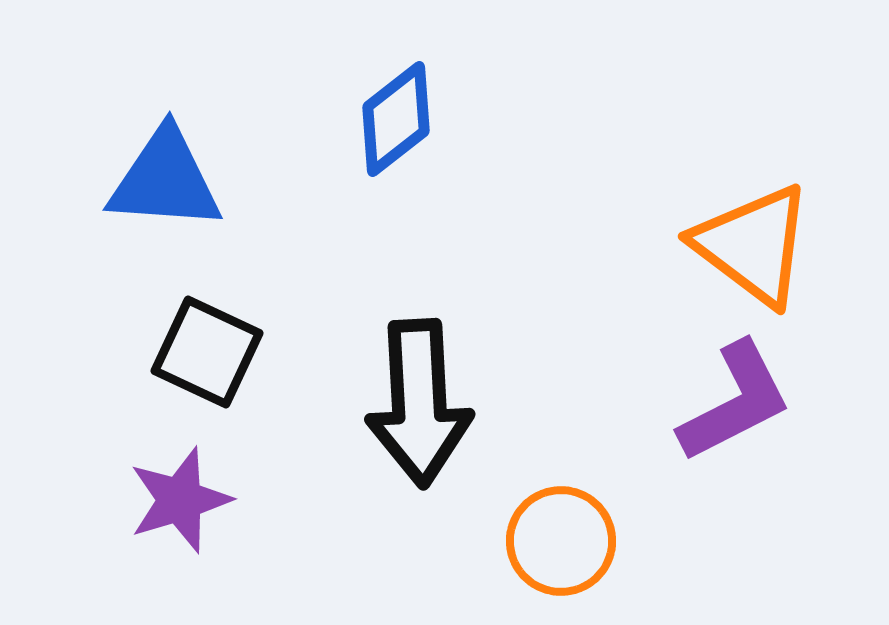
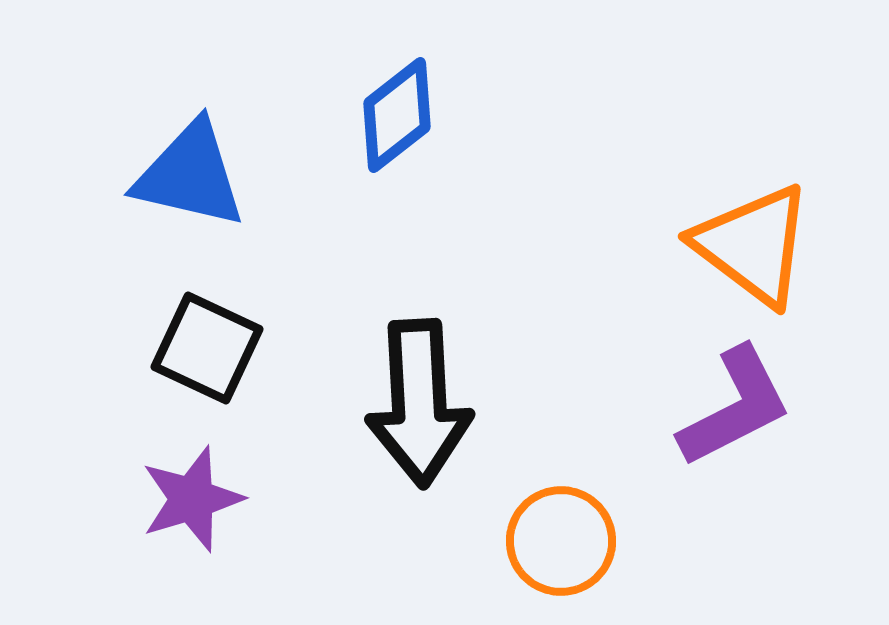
blue diamond: moved 1 px right, 4 px up
blue triangle: moved 25 px right, 5 px up; rotated 9 degrees clockwise
black square: moved 4 px up
purple L-shape: moved 5 px down
purple star: moved 12 px right, 1 px up
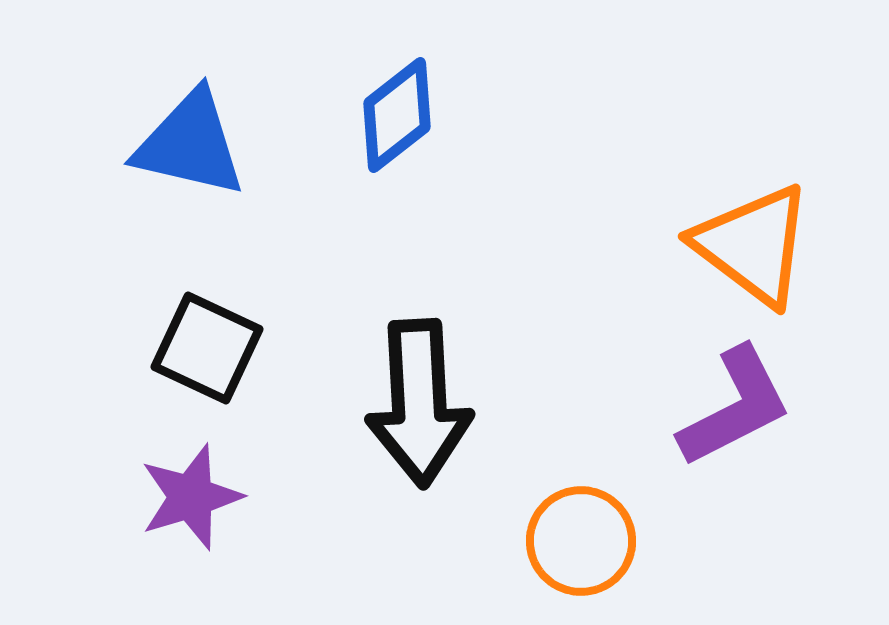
blue triangle: moved 31 px up
purple star: moved 1 px left, 2 px up
orange circle: moved 20 px right
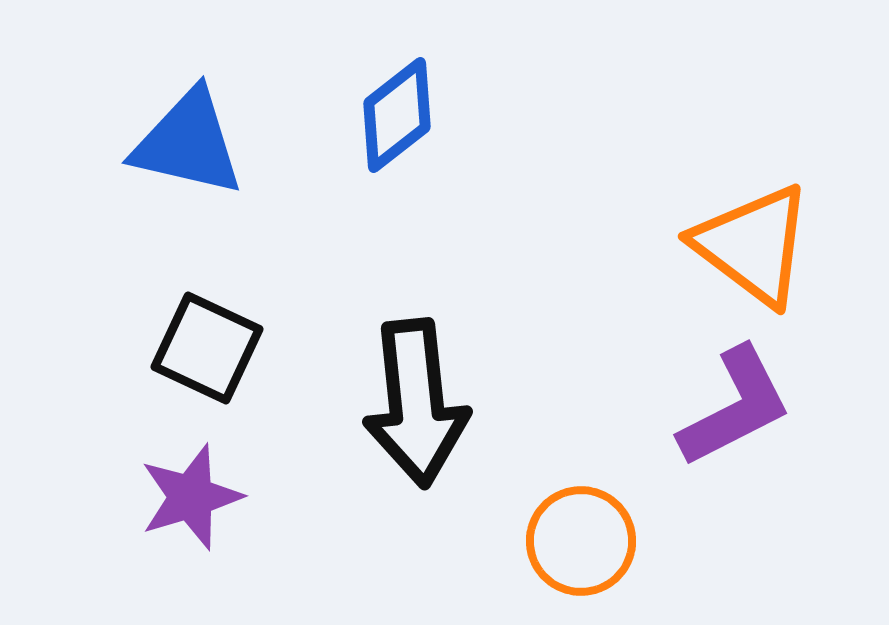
blue triangle: moved 2 px left, 1 px up
black arrow: moved 3 px left; rotated 3 degrees counterclockwise
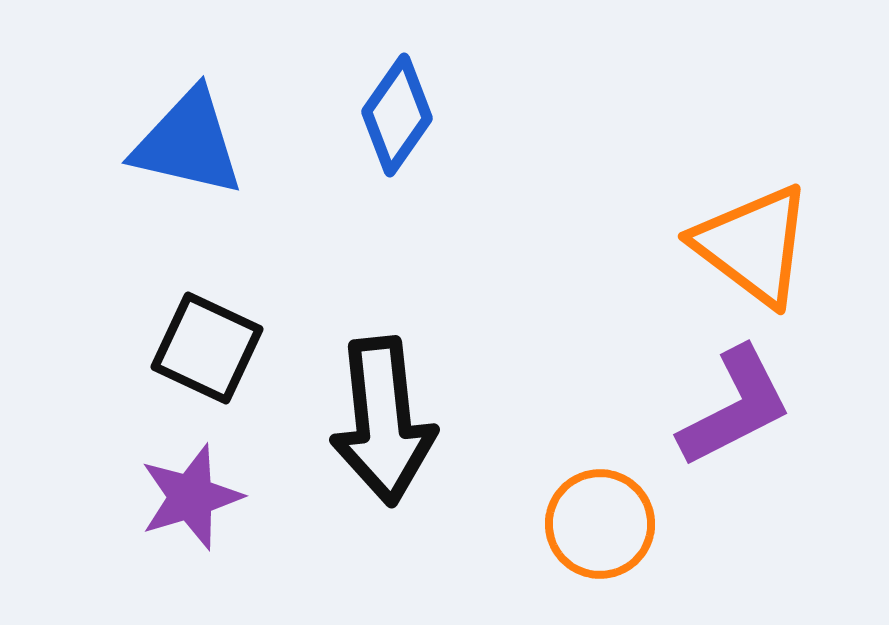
blue diamond: rotated 17 degrees counterclockwise
black arrow: moved 33 px left, 18 px down
orange circle: moved 19 px right, 17 px up
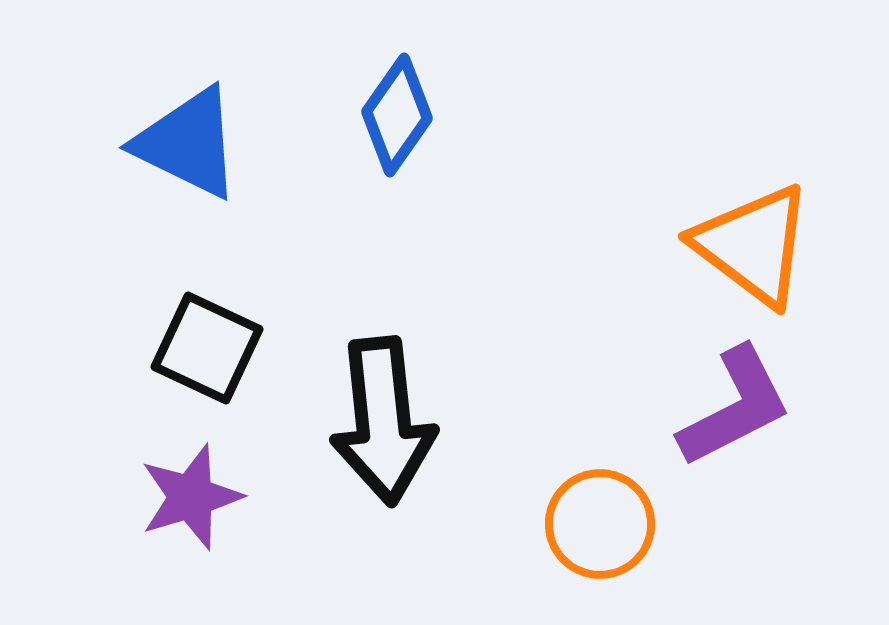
blue triangle: rotated 13 degrees clockwise
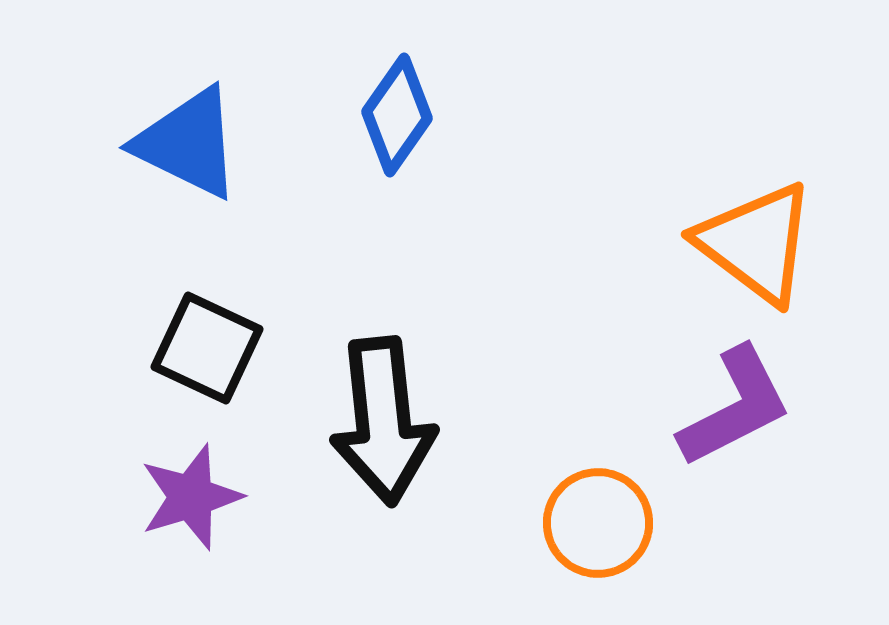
orange triangle: moved 3 px right, 2 px up
orange circle: moved 2 px left, 1 px up
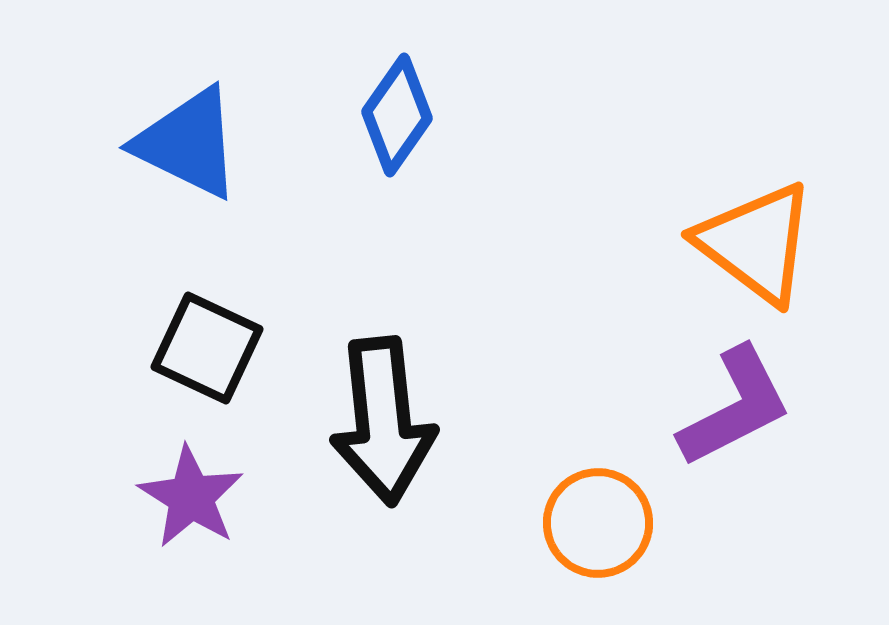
purple star: rotated 23 degrees counterclockwise
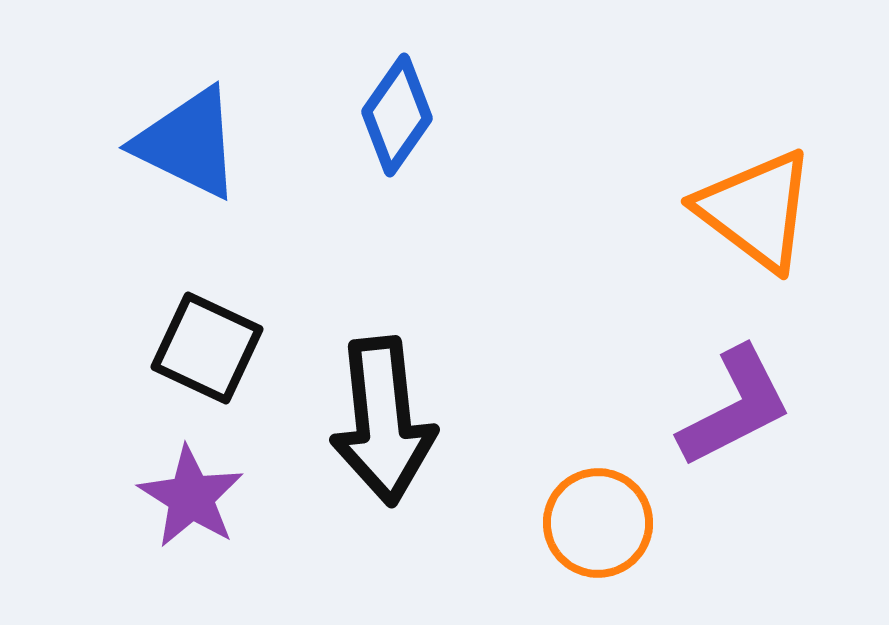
orange triangle: moved 33 px up
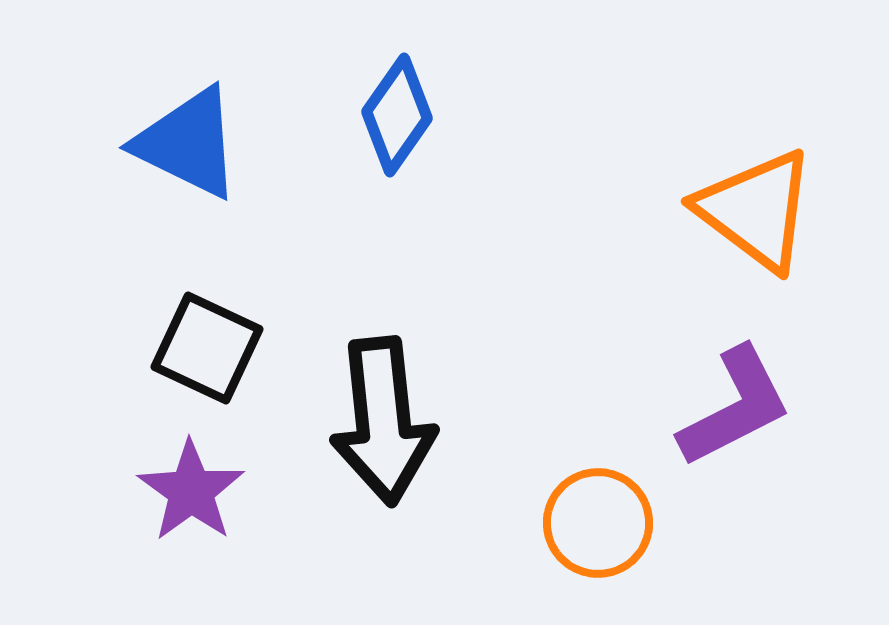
purple star: moved 6 px up; rotated 4 degrees clockwise
